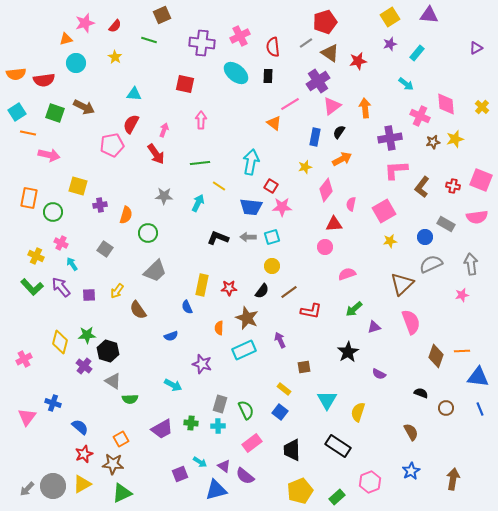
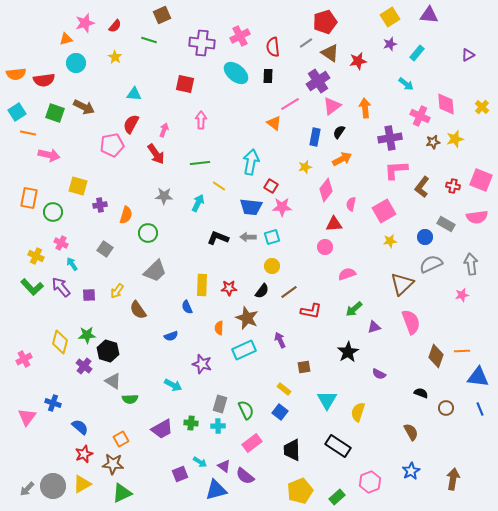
purple triangle at (476, 48): moved 8 px left, 7 px down
yellow rectangle at (202, 285): rotated 10 degrees counterclockwise
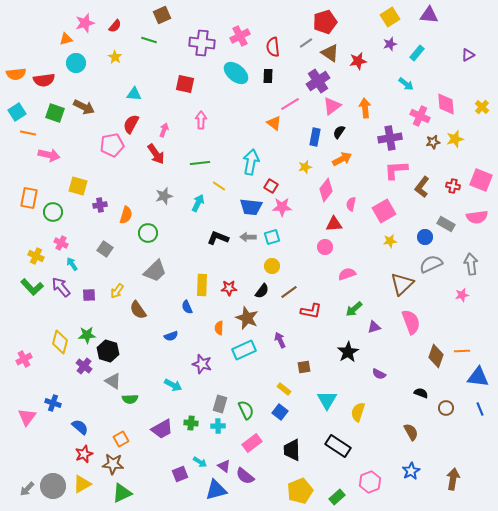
gray star at (164, 196): rotated 18 degrees counterclockwise
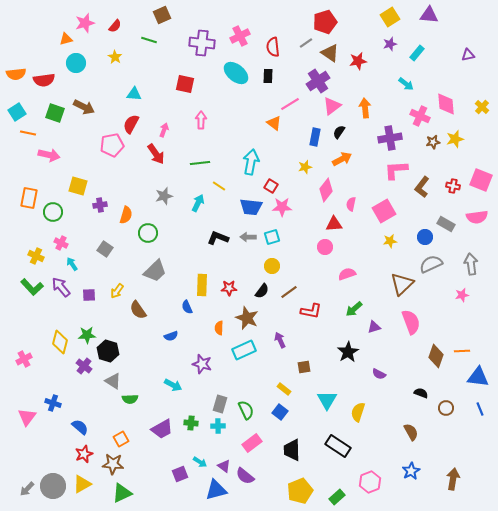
purple triangle at (468, 55): rotated 16 degrees clockwise
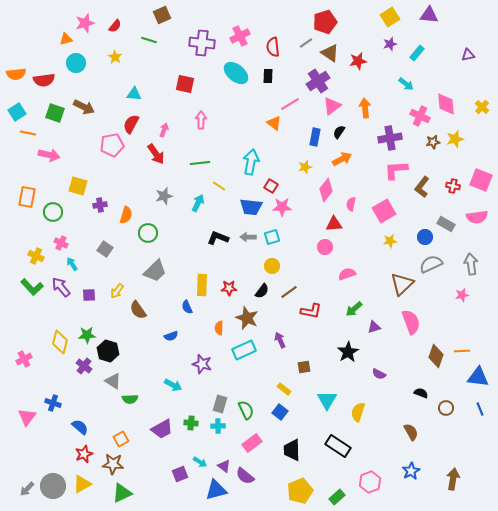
orange rectangle at (29, 198): moved 2 px left, 1 px up
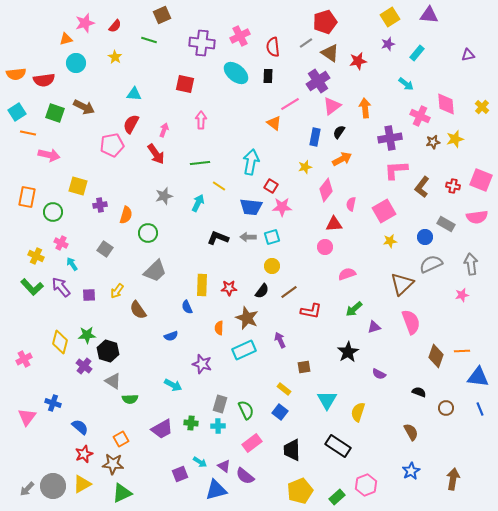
purple star at (390, 44): moved 2 px left
black semicircle at (421, 393): moved 2 px left, 1 px up
pink hexagon at (370, 482): moved 4 px left, 3 px down
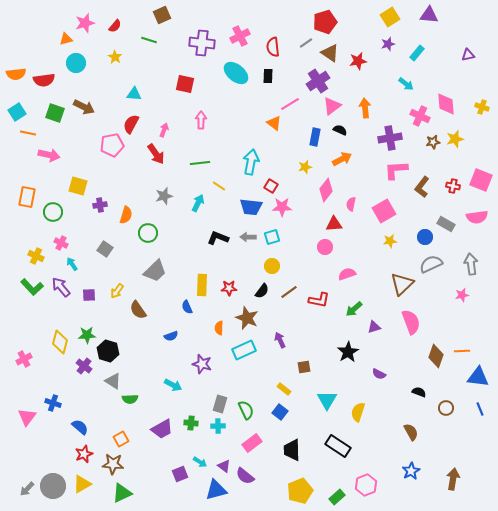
yellow cross at (482, 107): rotated 24 degrees counterclockwise
black semicircle at (339, 132): moved 1 px right, 2 px up; rotated 80 degrees clockwise
red L-shape at (311, 311): moved 8 px right, 11 px up
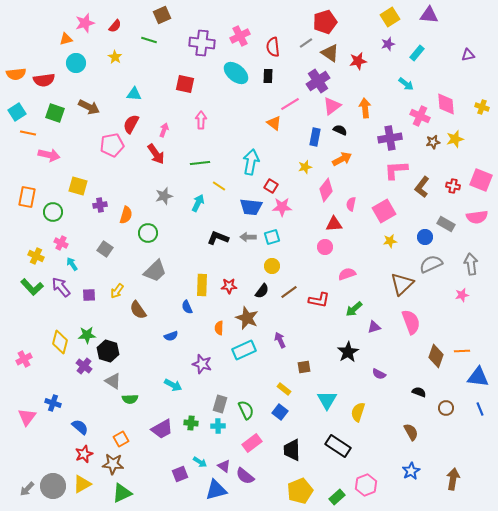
brown arrow at (84, 107): moved 5 px right
red star at (229, 288): moved 2 px up
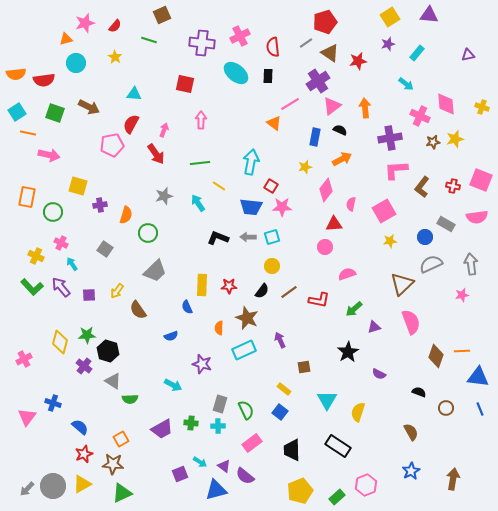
cyan arrow at (198, 203): rotated 60 degrees counterclockwise
